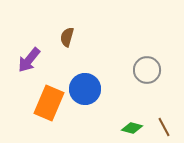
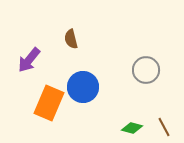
brown semicircle: moved 4 px right, 2 px down; rotated 30 degrees counterclockwise
gray circle: moved 1 px left
blue circle: moved 2 px left, 2 px up
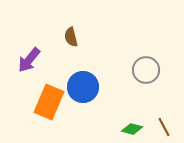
brown semicircle: moved 2 px up
orange rectangle: moved 1 px up
green diamond: moved 1 px down
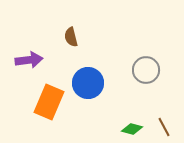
purple arrow: rotated 136 degrees counterclockwise
blue circle: moved 5 px right, 4 px up
